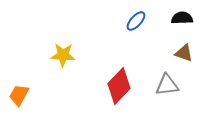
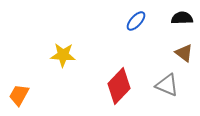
brown triangle: rotated 18 degrees clockwise
gray triangle: rotated 30 degrees clockwise
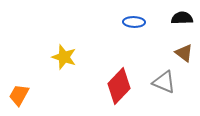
blue ellipse: moved 2 px left, 1 px down; rotated 50 degrees clockwise
yellow star: moved 1 px right, 2 px down; rotated 15 degrees clockwise
gray triangle: moved 3 px left, 3 px up
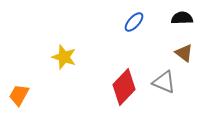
blue ellipse: rotated 50 degrees counterclockwise
red diamond: moved 5 px right, 1 px down
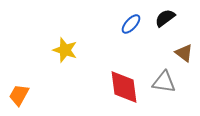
black semicircle: moved 17 px left; rotated 35 degrees counterclockwise
blue ellipse: moved 3 px left, 2 px down
yellow star: moved 1 px right, 7 px up
gray triangle: rotated 15 degrees counterclockwise
red diamond: rotated 51 degrees counterclockwise
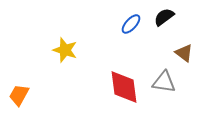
black semicircle: moved 1 px left, 1 px up
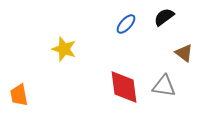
blue ellipse: moved 5 px left
yellow star: moved 1 px left, 1 px up
gray triangle: moved 4 px down
orange trapezoid: rotated 40 degrees counterclockwise
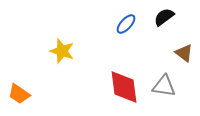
yellow star: moved 2 px left, 2 px down
orange trapezoid: moved 1 px up; rotated 45 degrees counterclockwise
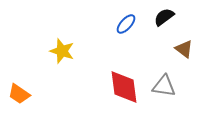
brown triangle: moved 4 px up
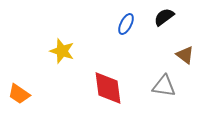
blue ellipse: rotated 15 degrees counterclockwise
brown triangle: moved 1 px right, 6 px down
red diamond: moved 16 px left, 1 px down
